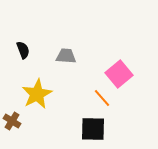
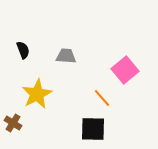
pink square: moved 6 px right, 4 px up
brown cross: moved 1 px right, 2 px down
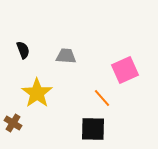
pink square: rotated 16 degrees clockwise
yellow star: moved 1 px up; rotated 8 degrees counterclockwise
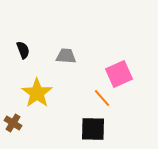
pink square: moved 6 px left, 4 px down
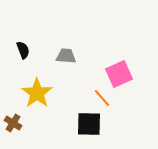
black square: moved 4 px left, 5 px up
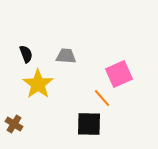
black semicircle: moved 3 px right, 4 px down
yellow star: moved 1 px right, 9 px up
brown cross: moved 1 px right, 1 px down
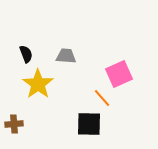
brown cross: rotated 36 degrees counterclockwise
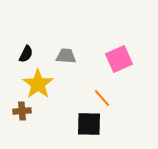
black semicircle: rotated 48 degrees clockwise
pink square: moved 15 px up
brown cross: moved 8 px right, 13 px up
